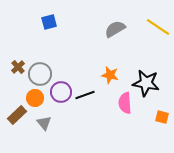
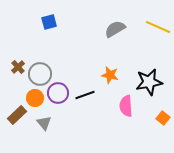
yellow line: rotated 10 degrees counterclockwise
black star: moved 3 px right, 1 px up; rotated 20 degrees counterclockwise
purple circle: moved 3 px left, 1 px down
pink semicircle: moved 1 px right, 3 px down
orange square: moved 1 px right, 1 px down; rotated 24 degrees clockwise
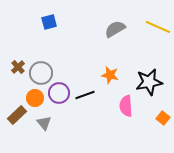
gray circle: moved 1 px right, 1 px up
purple circle: moved 1 px right
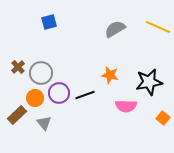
pink semicircle: rotated 85 degrees counterclockwise
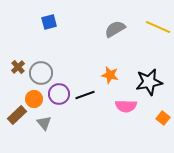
purple circle: moved 1 px down
orange circle: moved 1 px left, 1 px down
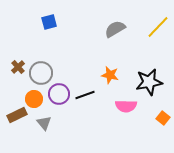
yellow line: rotated 70 degrees counterclockwise
brown rectangle: rotated 18 degrees clockwise
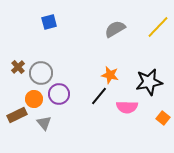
black line: moved 14 px right, 1 px down; rotated 30 degrees counterclockwise
pink semicircle: moved 1 px right, 1 px down
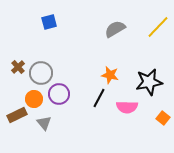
black line: moved 2 px down; rotated 12 degrees counterclockwise
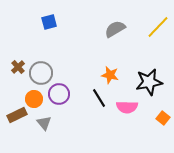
black line: rotated 60 degrees counterclockwise
